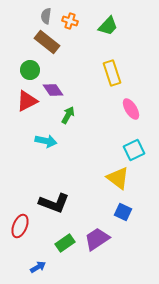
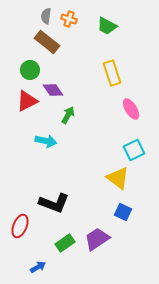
orange cross: moved 1 px left, 2 px up
green trapezoid: moved 1 px left; rotated 75 degrees clockwise
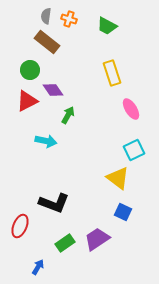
blue arrow: rotated 28 degrees counterclockwise
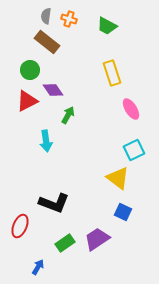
cyan arrow: rotated 70 degrees clockwise
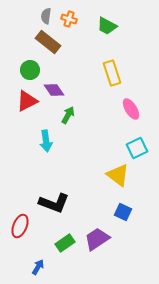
brown rectangle: moved 1 px right
purple diamond: moved 1 px right
cyan square: moved 3 px right, 2 px up
yellow triangle: moved 3 px up
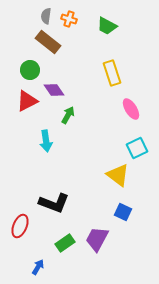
purple trapezoid: rotated 28 degrees counterclockwise
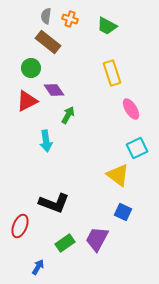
orange cross: moved 1 px right
green circle: moved 1 px right, 2 px up
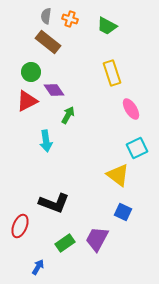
green circle: moved 4 px down
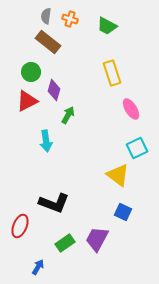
purple diamond: rotated 50 degrees clockwise
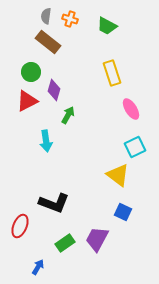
cyan square: moved 2 px left, 1 px up
